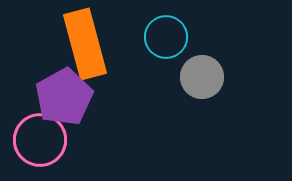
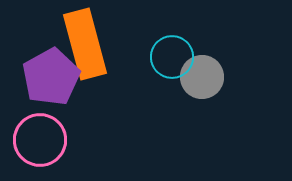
cyan circle: moved 6 px right, 20 px down
purple pentagon: moved 13 px left, 20 px up
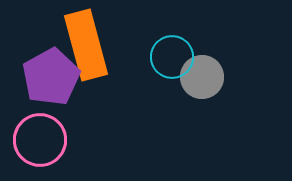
orange rectangle: moved 1 px right, 1 px down
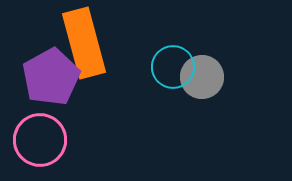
orange rectangle: moved 2 px left, 2 px up
cyan circle: moved 1 px right, 10 px down
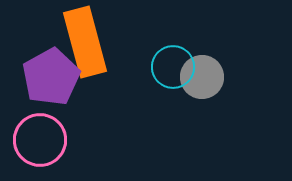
orange rectangle: moved 1 px right, 1 px up
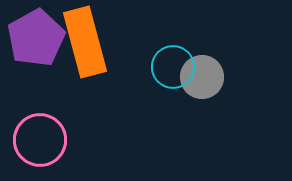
purple pentagon: moved 15 px left, 39 px up
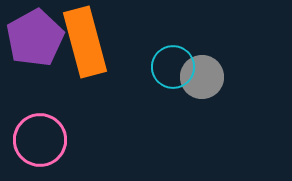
purple pentagon: moved 1 px left
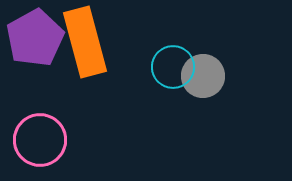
gray circle: moved 1 px right, 1 px up
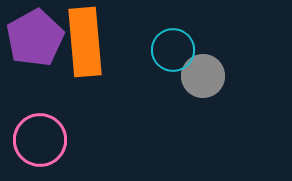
orange rectangle: rotated 10 degrees clockwise
cyan circle: moved 17 px up
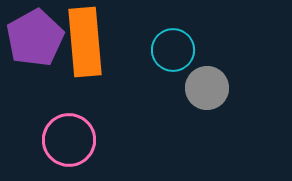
gray circle: moved 4 px right, 12 px down
pink circle: moved 29 px right
